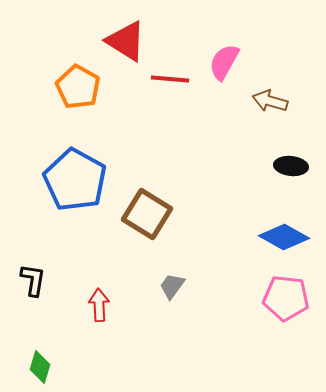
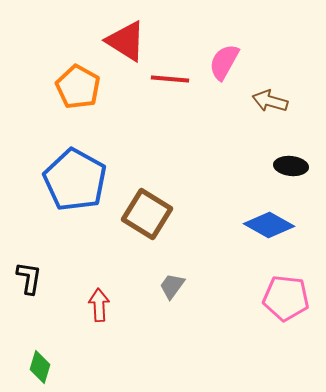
blue diamond: moved 15 px left, 12 px up
black L-shape: moved 4 px left, 2 px up
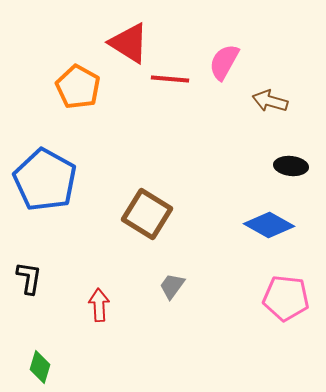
red triangle: moved 3 px right, 2 px down
blue pentagon: moved 30 px left
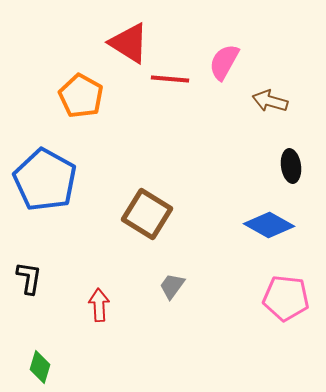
orange pentagon: moved 3 px right, 9 px down
black ellipse: rotated 76 degrees clockwise
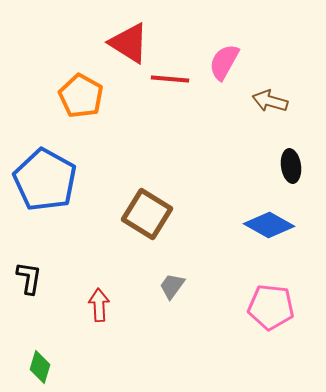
pink pentagon: moved 15 px left, 9 px down
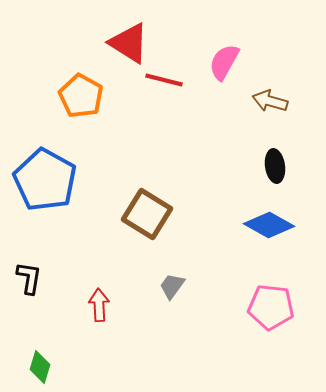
red line: moved 6 px left, 1 px down; rotated 9 degrees clockwise
black ellipse: moved 16 px left
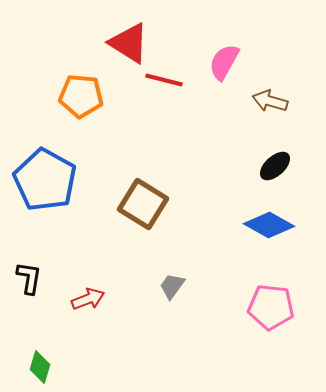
orange pentagon: rotated 24 degrees counterclockwise
black ellipse: rotated 56 degrees clockwise
brown square: moved 4 px left, 10 px up
red arrow: moved 11 px left, 6 px up; rotated 72 degrees clockwise
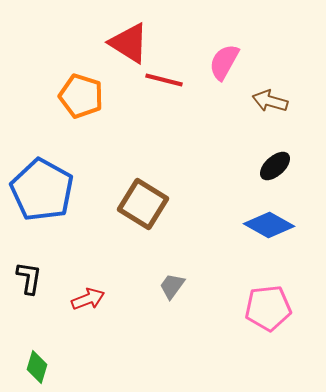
orange pentagon: rotated 12 degrees clockwise
blue pentagon: moved 3 px left, 10 px down
pink pentagon: moved 3 px left, 1 px down; rotated 12 degrees counterclockwise
green diamond: moved 3 px left
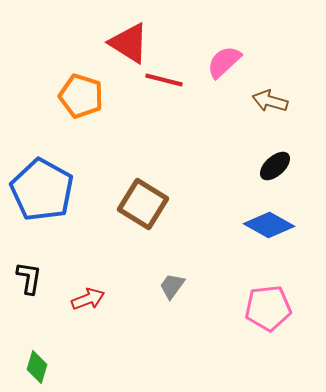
pink semicircle: rotated 18 degrees clockwise
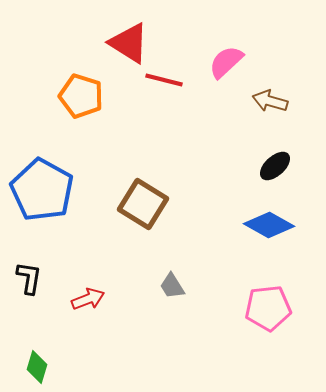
pink semicircle: moved 2 px right
gray trapezoid: rotated 68 degrees counterclockwise
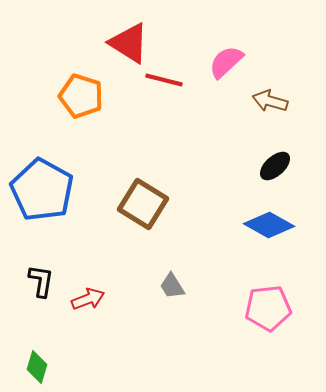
black L-shape: moved 12 px right, 3 px down
